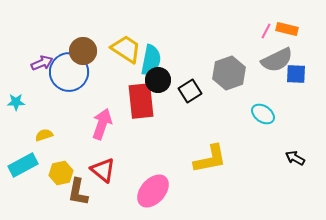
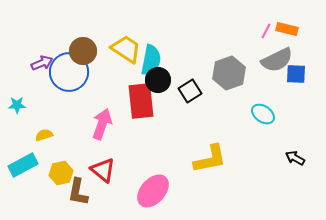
cyan star: moved 1 px right, 3 px down
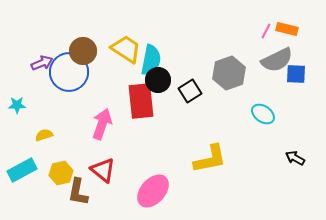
cyan rectangle: moved 1 px left, 5 px down
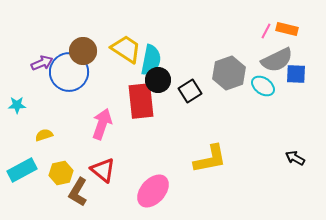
cyan ellipse: moved 28 px up
brown L-shape: rotated 20 degrees clockwise
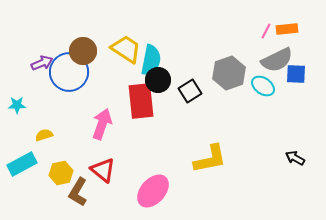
orange rectangle: rotated 20 degrees counterclockwise
cyan rectangle: moved 6 px up
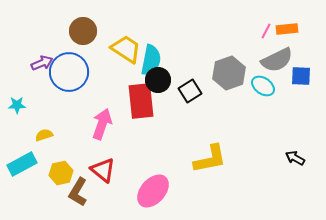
brown circle: moved 20 px up
blue square: moved 5 px right, 2 px down
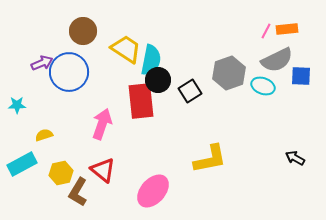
cyan ellipse: rotated 15 degrees counterclockwise
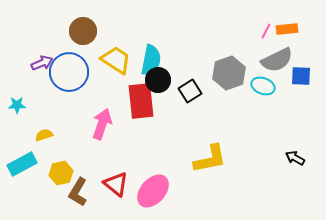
yellow trapezoid: moved 10 px left, 11 px down
red triangle: moved 13 px right, 14 px down
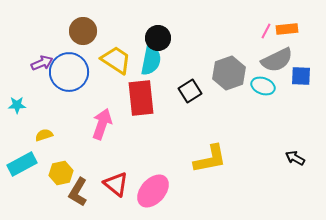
black circle: moved 42 px up
red rectangle: moved 3 px up
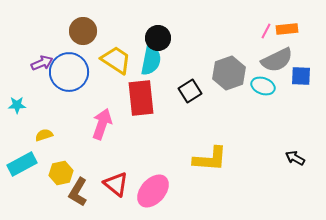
yellow L-shape: rotated 15 degrees clockwise
